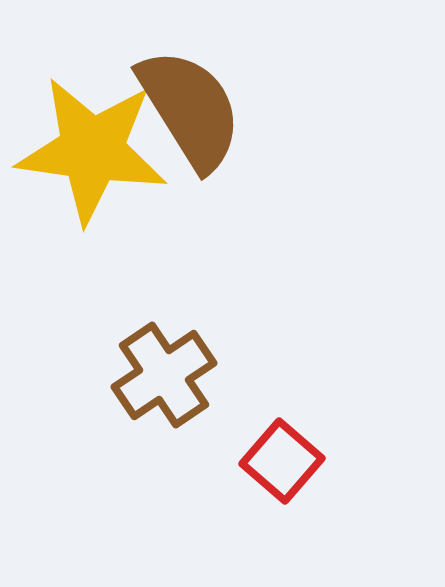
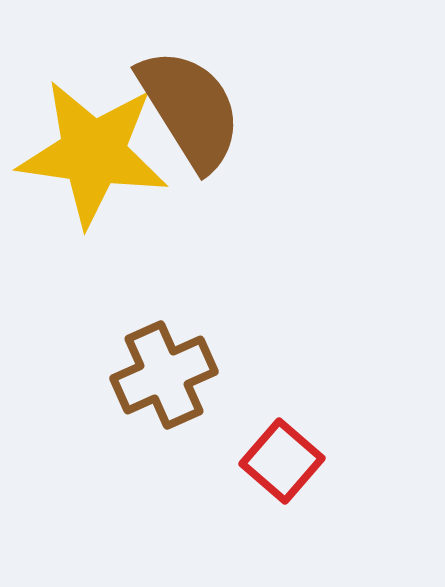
yellow star: moved 1 px right, 3 px down
brown cross: rotated 10 degrees clockwise
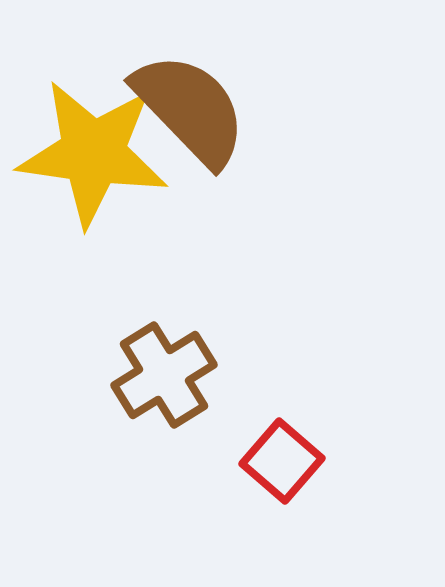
brown semicircle: rotated 12 degrees counterclockwise
brown cross: rotated 8 degrees counterclockwise
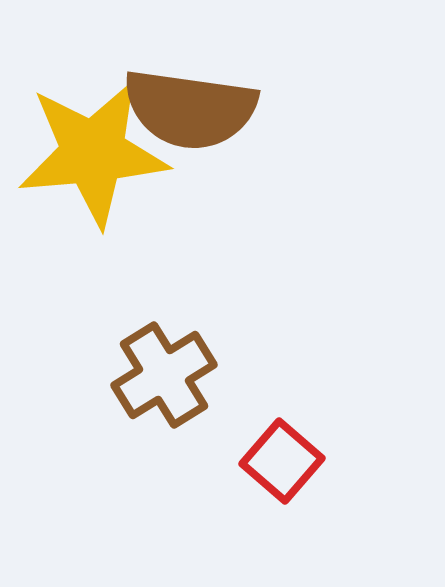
brown semicircle: rotated 142 degrees clockwise
yellow star: rotated 13 degrees counterclockwise
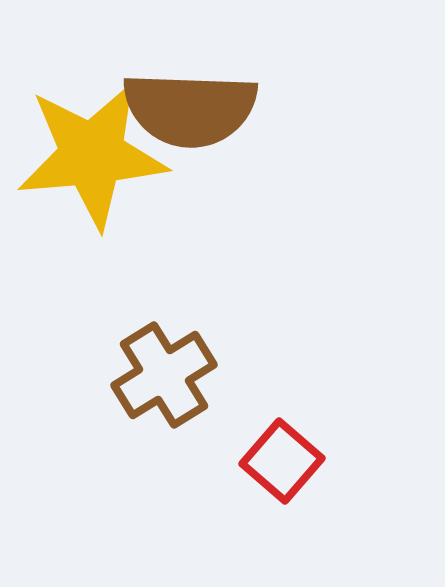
brown semicircle: rotated 6 degrees counterclockwise
yellow star: moved 1 px left, 2 px down
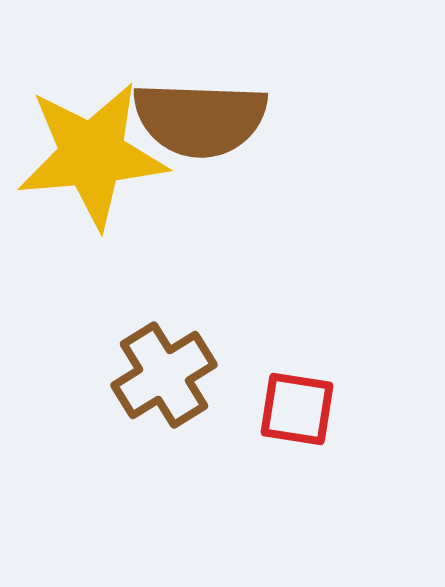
brown semicircle: moved 10 px right, 10 px down
red square: moved 15 px right, 52 px up; rotated 32 degrees counterclockwise
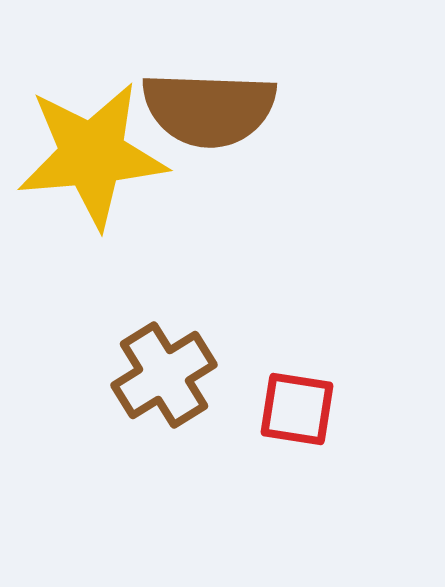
brown semicircle: moved 9 px right, 10 px up
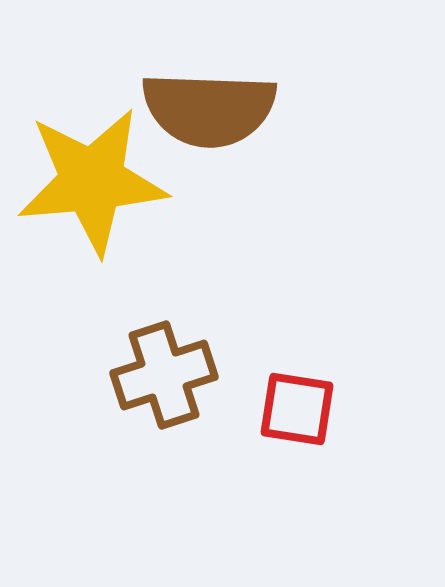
yellow star: moved 26 px down
brown cross: rotated 14 degrees clockwise
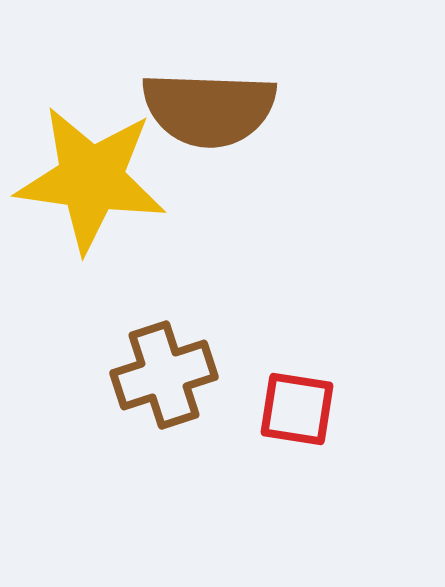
yellow star: moved 1 px left, 2 px up; rotated 13 degrees clockwise
